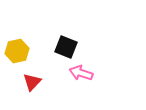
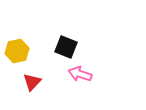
pink arrow: moved 1 px left, 1 px down
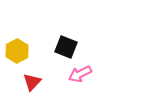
yellow hexagon: rotated 15 degrees counterclockwise
pink arrow: rotated 45 degrees counterclockwise
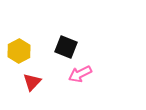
yellow hexagon: moved 2 px right
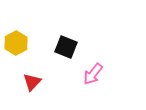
yellow hexagon: moved 3 px left, 8 px up
pink arrow: moved 13 px right; rotated 25 degrees counterclockwise
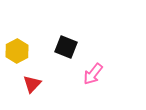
yellow hexagon: moved 1 px right, 8 px down
red triangle: moved 2 px down
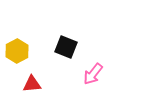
red triangle: rotated 42 degrees clockwise
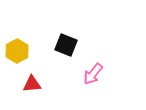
black square: moved 2 px up
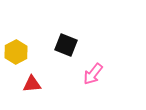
yellow hexagon: moved 1 px left, 1 px down
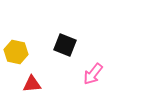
black square: moved 1 px left
yellow hexagon: rotated 20 degrees counterclockwise
